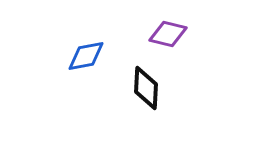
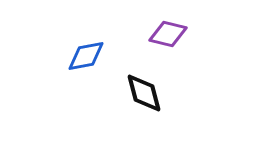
black diamond: moved 2 px left, 5 px down; rotated 18 degrees counterclockwise
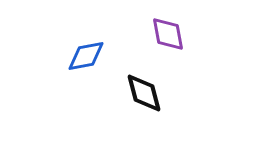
purple diamond: rotated 66 degrees clockwise
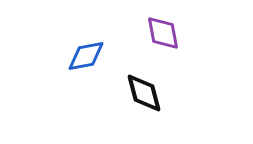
purple diamond: moved 5 px left, 1 px up
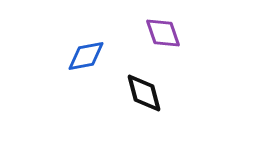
purple diamond: rotated 9 degrees counterclockwise
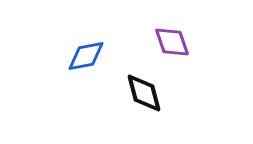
purple diamond: moved 9 px right, 9 px down
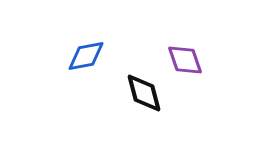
purple diamond: moved 13 px right, 18 px down
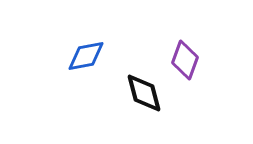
purple diamond: rotated 39 degrees clockwise
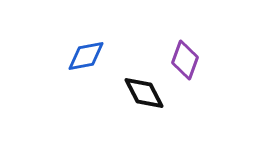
black diamond: rotated 12 degrees counterclockwise
